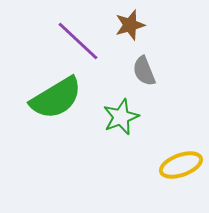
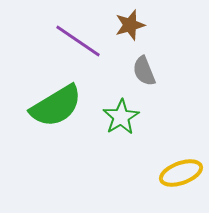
purple line: rotated 9 degrees counterclockwise
green semicircle: moved 8 px down
green star: rotated 9 degrees counterclockwise
yellow ellipse: moved 8 px down
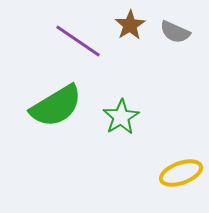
brown star: rotated 16 degrees counterclockwise
gray semicircle: moved 31 px right, 39 px up; rotated 44 degrees counterclockwise
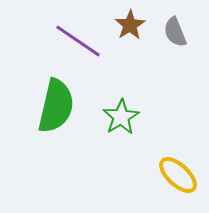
gray semicircle: rotated 44 degrees clockwise
green semicircle: rotated 46 degrees counterclockwise
yellow ellipse: moved 3 px left, 2 px down; rotated 63 degrees clockwise
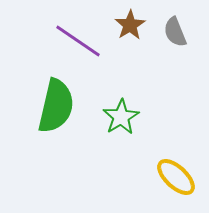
yellow ellipse: moved 2 px left, 2 px down
